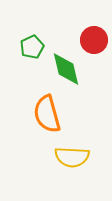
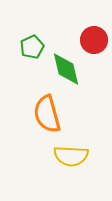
yellow semicircle: moved 1 px left, 1 px up
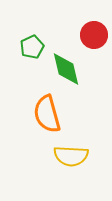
red circle: moved 5 px up
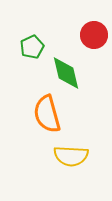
green diamond: moved 4 px down
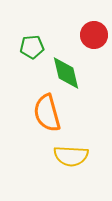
green pentagon: rotated 20 degrees clockwise
orange semicircle: moved 1 px up
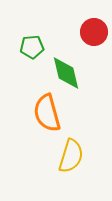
red circle: moved 3 px up
yellow semicircle: rotated 76 degrees counterclockwise
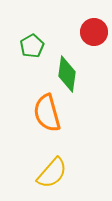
green pentagon: moved 1 px up; rotated 25 degrees counterclockwise
green diamond: moved 1 px right, 1 px down; rotated 21 degrees clockwise
yellow semicircle: moved 19 px left, 17 px down; rotated 24 degrees clockwise
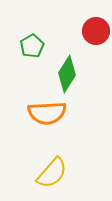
red circle: moved 2 px right, 1 px up
green diamond: rotated 24 degrees clockwise
orange semicircle: rotated 78 degrees counterclockwise
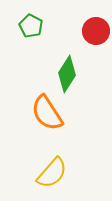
green pentagon: moved 1 px left, 20 px up; rotated 15 degrees counterclockwise
orange semicircle: rotated 60 degrees clockwise
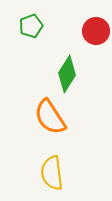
green pentagon: rotated 25 degrees clockwise
orange semicircle: moved 3 px right, 4 px down
yellow semicircle: rotated 132 degrees clockwise
